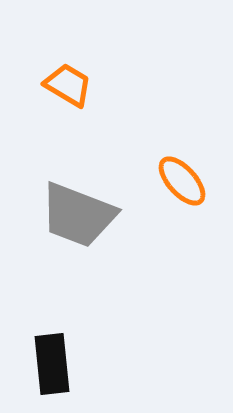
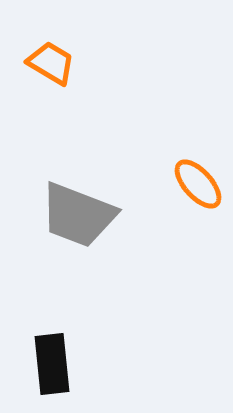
orange trapezoid: moved 17 px left, 22 px up
orange ellipse: moved 16 px right, 3 px down
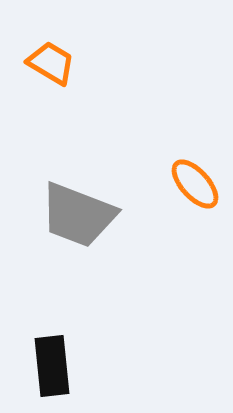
orange ellipse: moved 3 px left
black rectangle: moved 2 px down
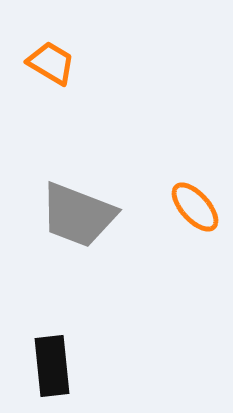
orange ellipse: moved 23 px down
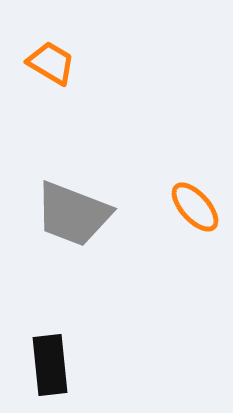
gray trapezoid: moved 5 px left, 1 px up
black rectangle: moved 2 px left, 1 px up
